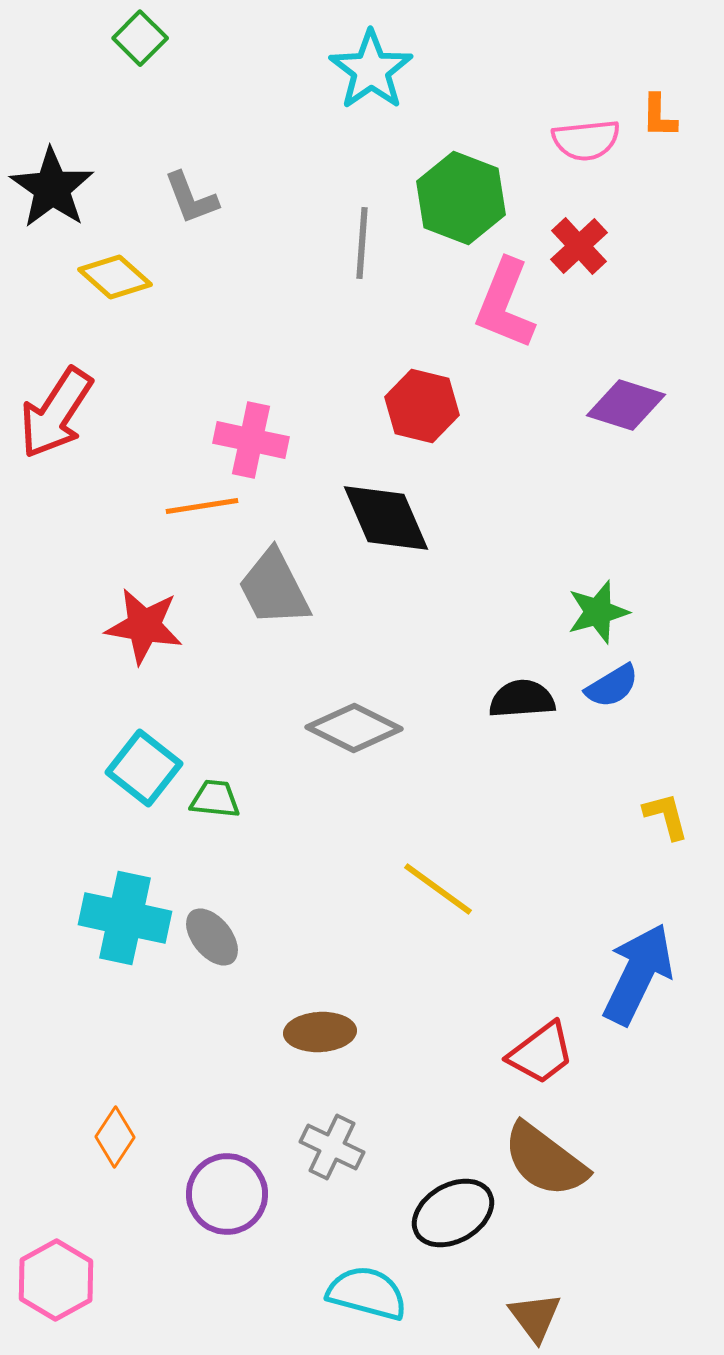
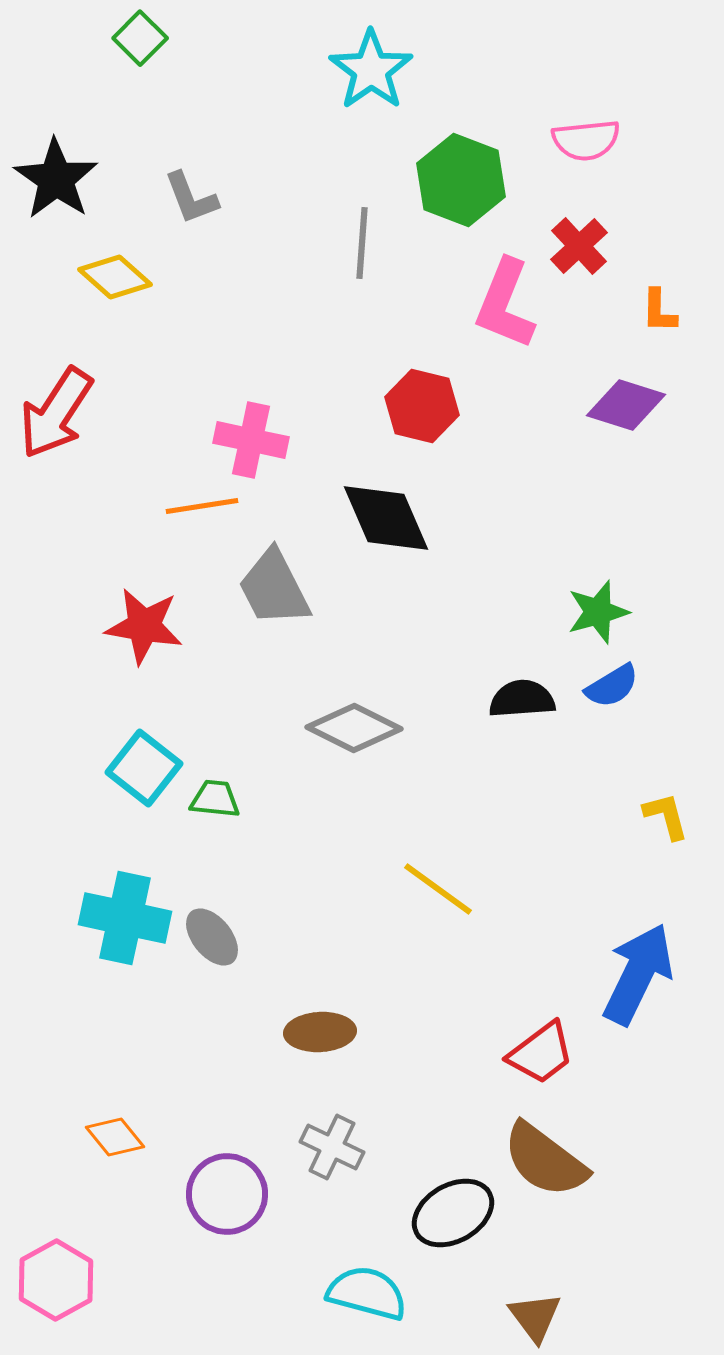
orange L-shape: moved 195 px down
black star: moved 4 px right, 9 px up
green hexagon: moved 18 px up
orange diamond: rotated 72 degrees counterclockwise
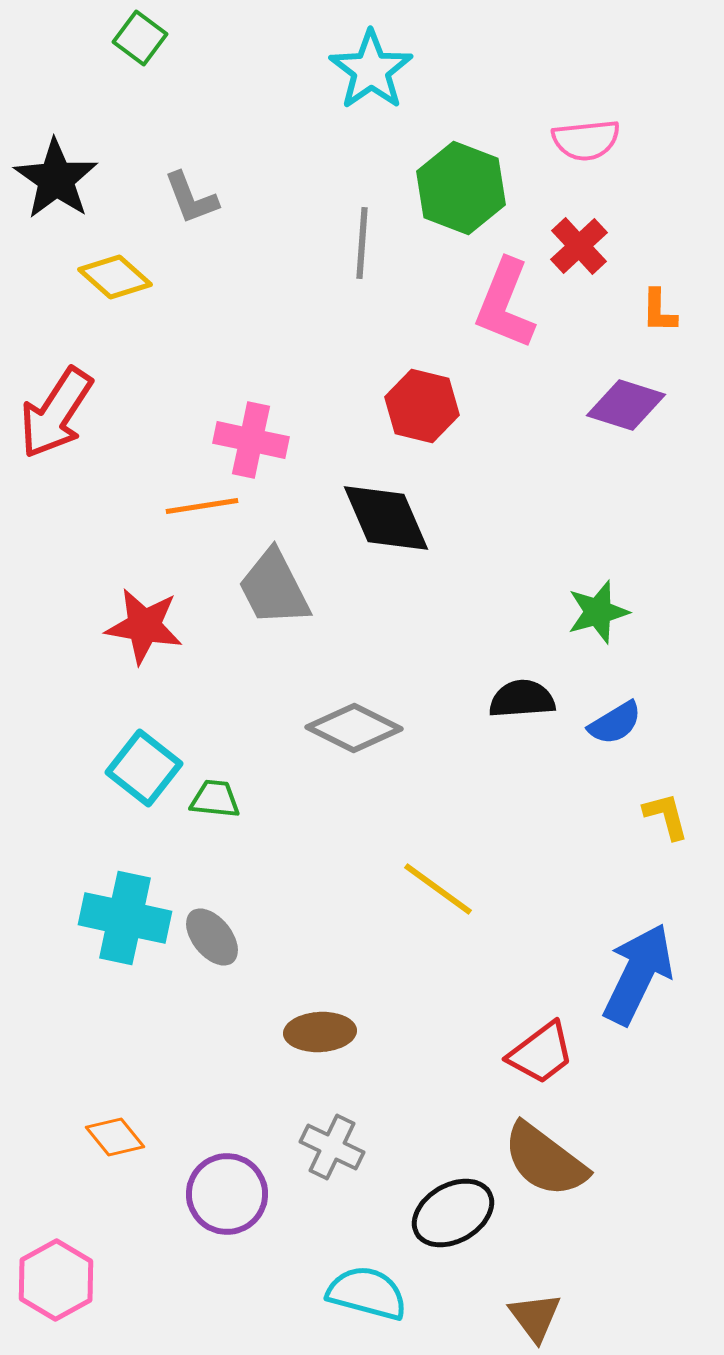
green square: rotated 8 degrees counterclockwise
green hexagon: moved 8 px down
blue semicircle: moved 3 px right, 37 px down
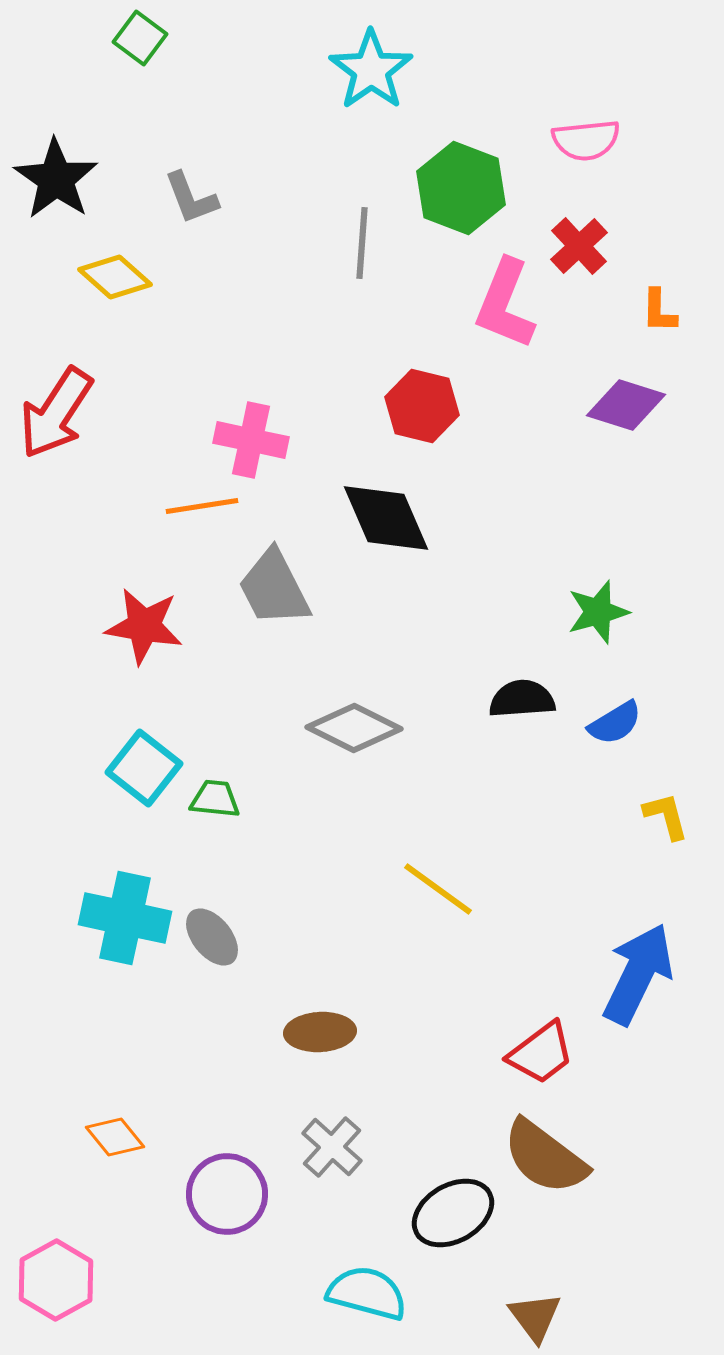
gray cross: rotated 16 degrees clockwise
brown semicircle: moved 3 px up
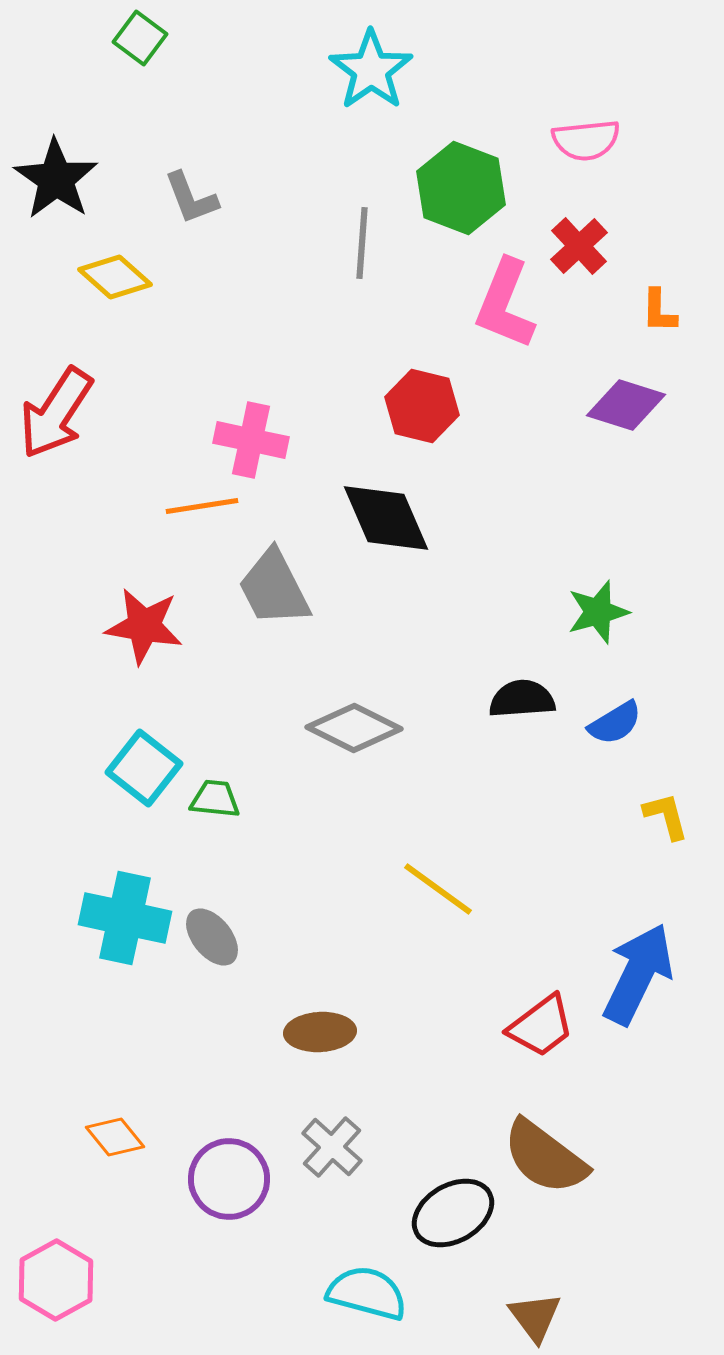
red trapezoid: moved 27 px up
purple circle: moved 2 px right, 15 px up
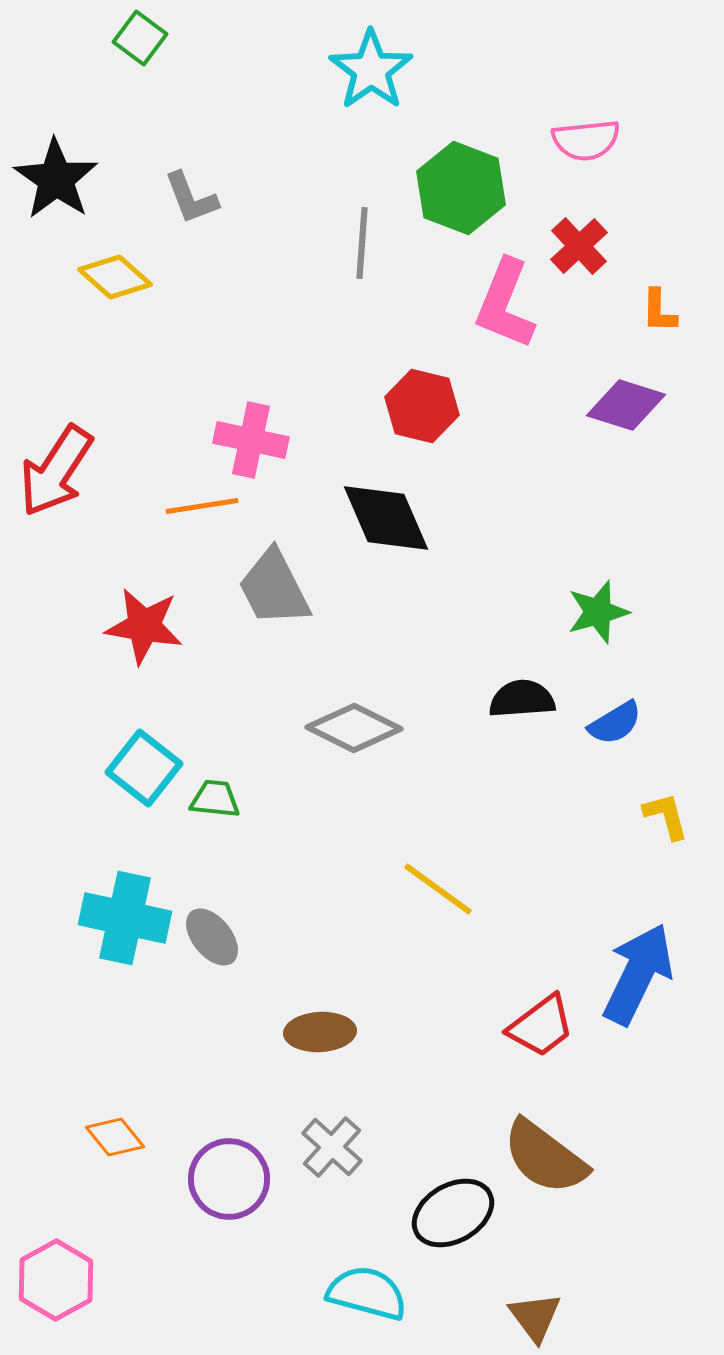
red arrow: moved 58 px down
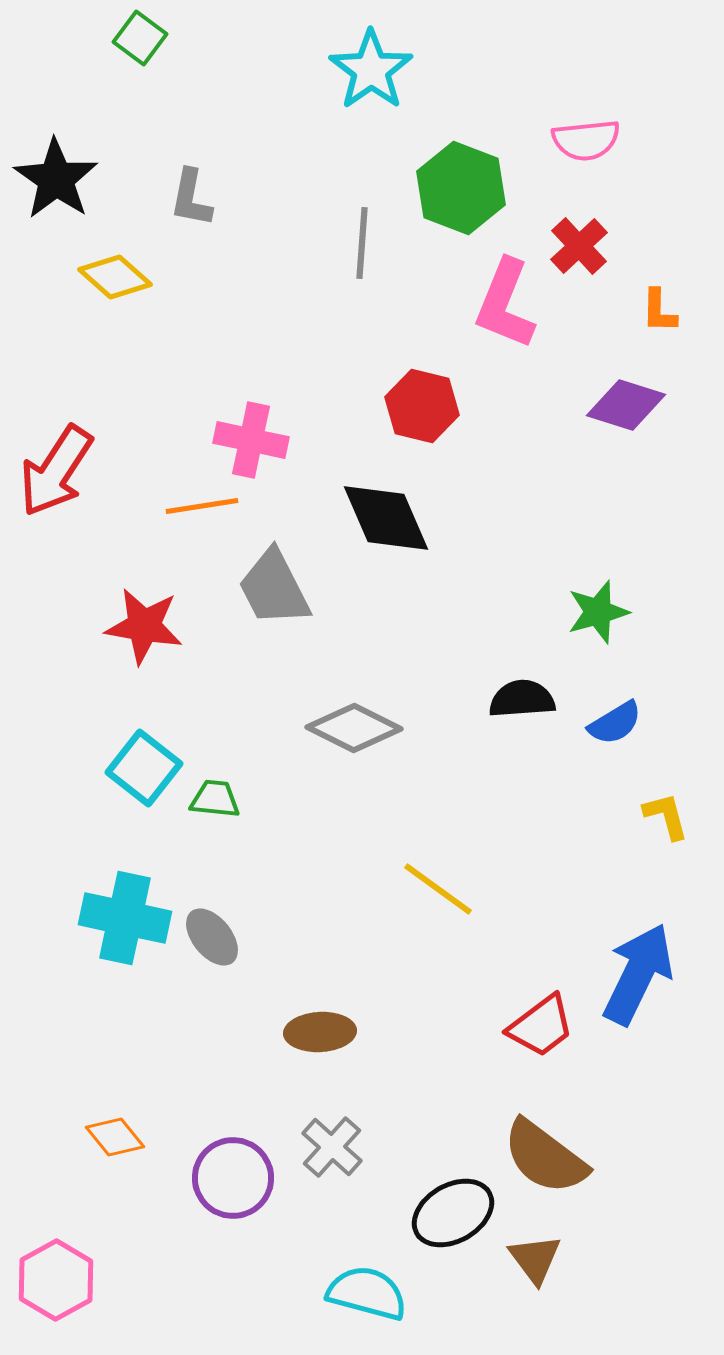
gray L-shape: rotated 32 degrees clockwise
purple circle: moved 4 px right, 1 px up
brown triangle: moved 58 px up
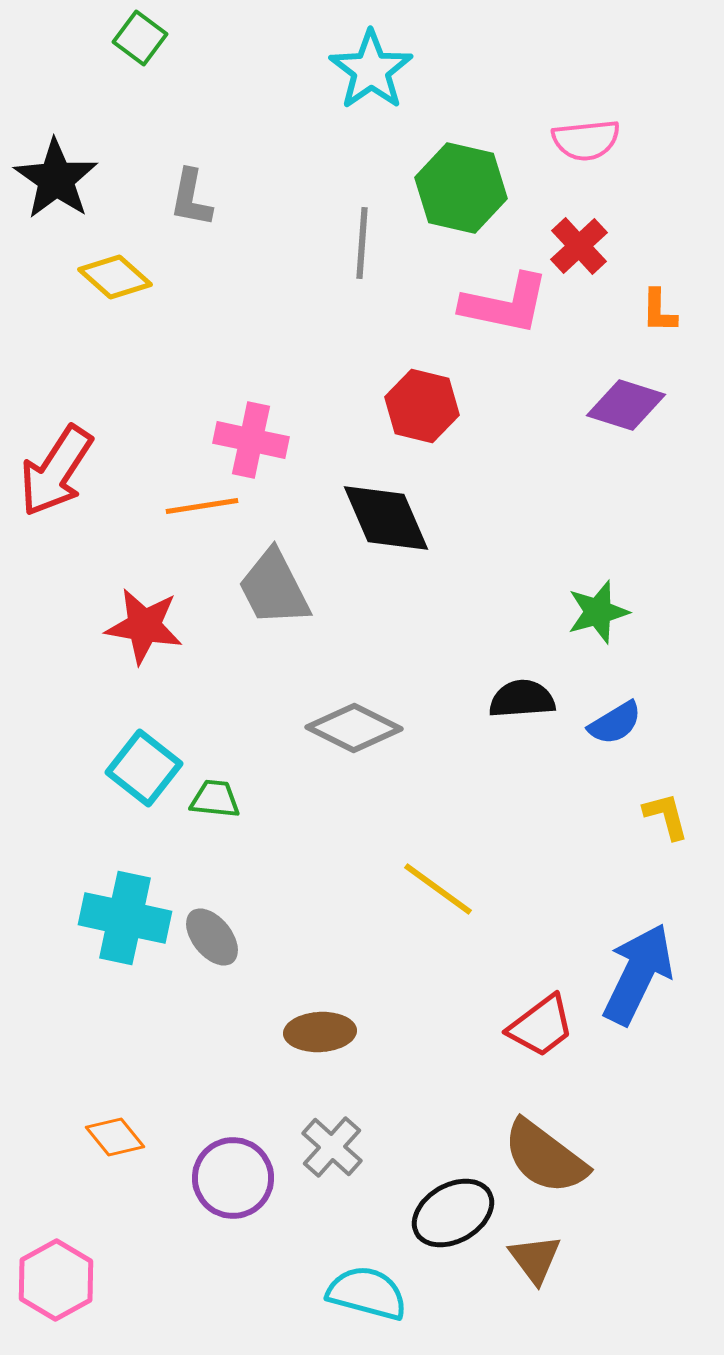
green hexagon: rotated 8 degrees counterclockwise
pink L-shape: rotated 100 degrees counterclockwise
